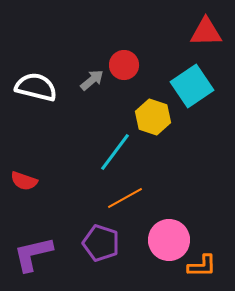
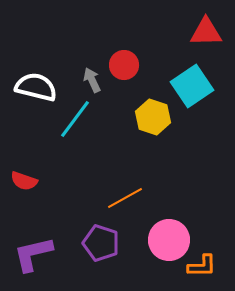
gray arrow: rotated 75 degrees counterclockwise
cyan line: moved 40 px left, 33 px up
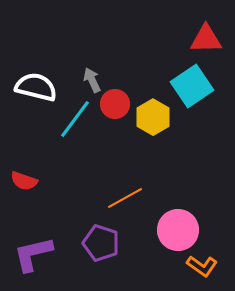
red triangle: moved 7 px down
red circle: moved 9 px left, 39 px down
yellow hexagon: rotated 12 degrees clockwise
pink circle: moved 9 px right, 10 px up
orange L-shape: rotated 36 degrees clockwise
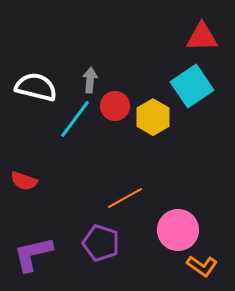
red triangle: moved 4 px left, 2 px up
gray arrow: moved 2 px left; rotated 30 degrees clockwise
red circle: moved 2 px down
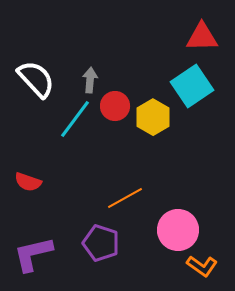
white semicircle: moved 8 px up; rotated 33 degrees clockwise
red semicircle: moved 4 px right, 1 px down
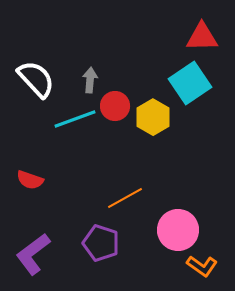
cyan square: moved 2 px left, 3 px up
cyan line: rotated 33 degrees clockwise
red semicircle: moved 2 px right, 2 px up
purple L-shape: rotated 24 degrees counterclockwise
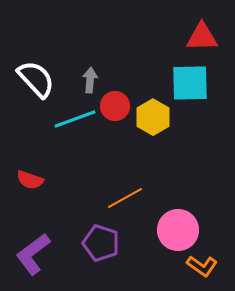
cyan square: rotated 33 degrees clockwise
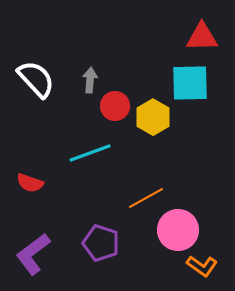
cyan line: moved 15 px right, 34 px down
red semicircle: moved 3 px down
orange line: moved 21 px right
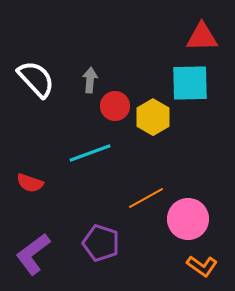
pink circle: moved 10 px right, 11 px up
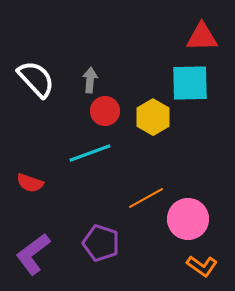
red circle: moved 10 px left, 5 px down
